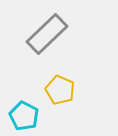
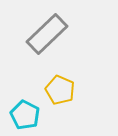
cyan pentagon: moved 1 px right, 1 px up
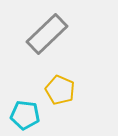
cyan pentagon: rotated 20 degrees counterclockwise
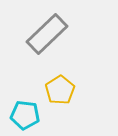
yellow pentagon: rotated 16 degrees clockwise
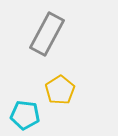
gray rectangle: rotated 18 degrees counterclockwise
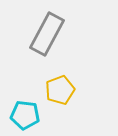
yellow pentagon: rotated 12 degrees clockwise
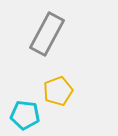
yellow pentagon: moved 2 px left, 1 px down
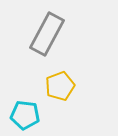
yellow pentagon: moved 2 px right, 5 px up
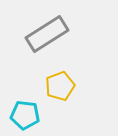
gray rectangle: rotated 30 degrees clockwise
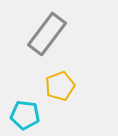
gray rectangle: rotated 21 degrees counterclockwise
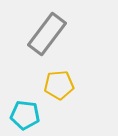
yellow pentagon: moved 1 px left, 1 px up; rotated 16 degrees clockwise
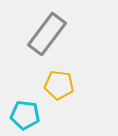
yellow pentagon: rotated 12 degrees clockwise
